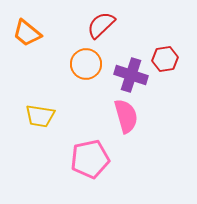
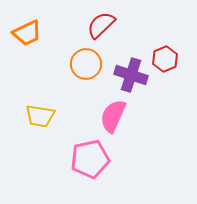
orange trapezoid: rotated 64 degrees counterclockwise
red hexagon: rotated 15 degrees counterclockwise
pink semicircle: moved 13 px left; rotated 140 degrees counterclockwise
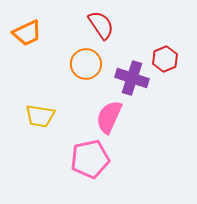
red semicircle: rotated 100 degrees clockwise
purple cross: moved 1 px right, 3 px down
pink semicircle: moved 4 px left, 1 px down
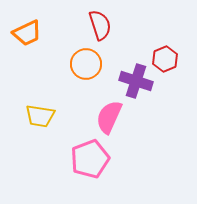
red semicircle: moved 1 px left; rotated 16 degrees clockwise
purple cross: moved 4 px right, 3 px down
pink pentagon: rotated 9 degrees counterclockwise
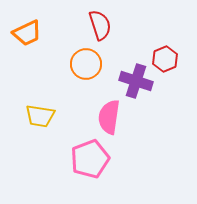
pink semicircle: rotated 16 degrees counterclockwise
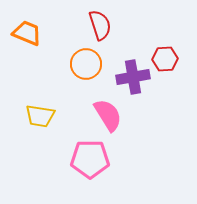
orange trapezoid: rotated 132 degrees counterclockwise
red hexagon: rotated 20 degrees clockwise
purple cross: moved 3 px left, 4 px up; rotated 28 degrees counterclockwise
pink semicircle: moved 1 px left, 2 px up; rotated 140 degrees clockwise
pink pentagon: rotated 21 degrees clockwise
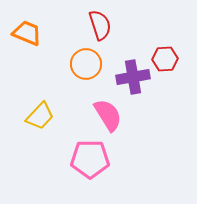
yellow trapezoid: rotated 56 degrees counterclockwise
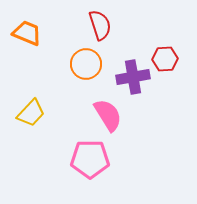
yellow trapezoid: moved 9 px left, 3 px up
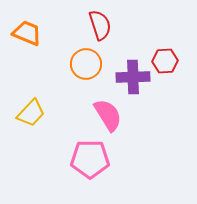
red hexagon: moved 2 px down
purple cross: rotated 8 degrees clockwise
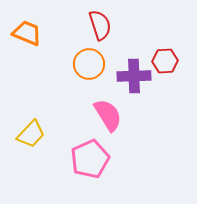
orange circle: moved 3 px right
purple cross: moved 1 px right, 1 px up
yellow trapezoid: moved 21 px down
pink pentagon: rotated 24 degrees counterclockwise
